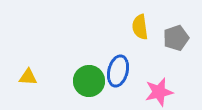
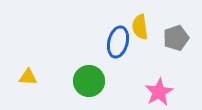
blue ellipse: moved 29 px up
pink star: rotated 16 degrees counterclockwise
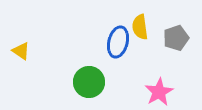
yellow triangle: moved 7 px left, 26 px up; rotated 30 degrees clockwise
green circle: moved 1 px down
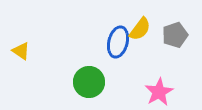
yellow semicircle: moved 2 px down; rotated 135 degrees counterclockwise
gray pentagon: moved 1 px left, 3 px up
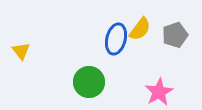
blue ellipse: moved 2 px left, 3 px up
yellow triangle: rotated 18 degrees clockwise
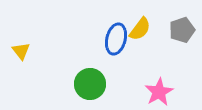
gray pentagon: moved 7 px right, 5 px up
green circle: moved 1 px right, 2 px down
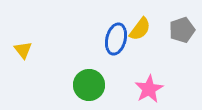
yellow triangle: moved 2 px right, 1 px up
green circle: moved 1 px left, 1 px down
pink star: moved 10 px left, 3 px up
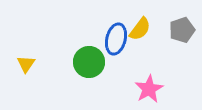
yellow triangle: moved 3 px right, 14 px down; rotated 12 degrees clockwise
green circle: moved 23 px up
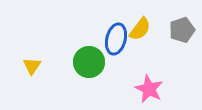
yellow triangle: moved 6 px right, 2 px down
pink star: rotated 16 degrees counterclockwise
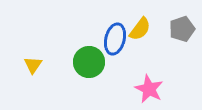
gray pentagon: moved 1 px up
blue ellipse: moved 1 px left
yellow triangle: moved 1 px right, 1 px up
